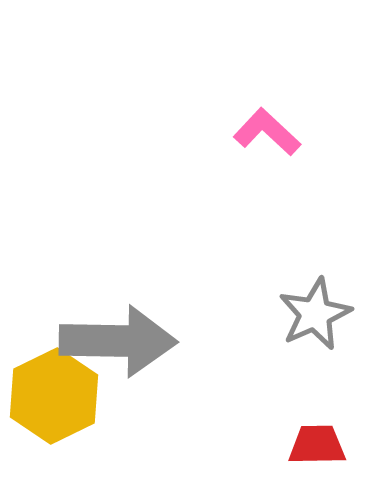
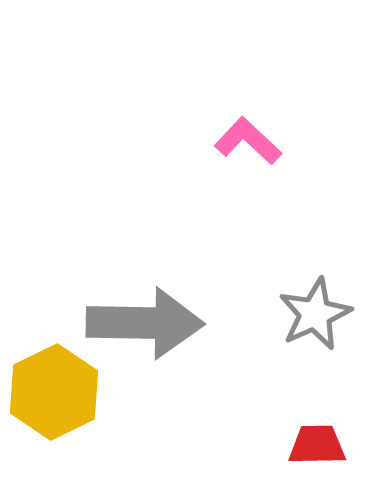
pink L-shape: moved 19 px left, 9 px down
gray arrow: moved 27 px right, 18 px up
yellow hexagon: moved 4 px up
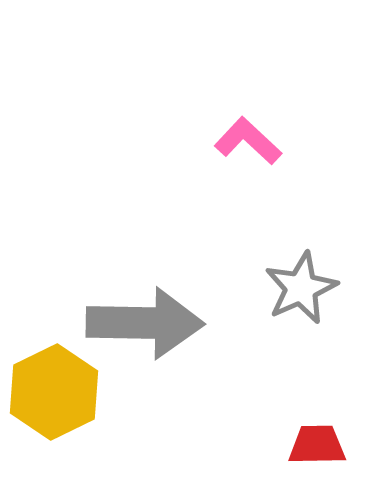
gray star: moved 14 px left, 26 px up
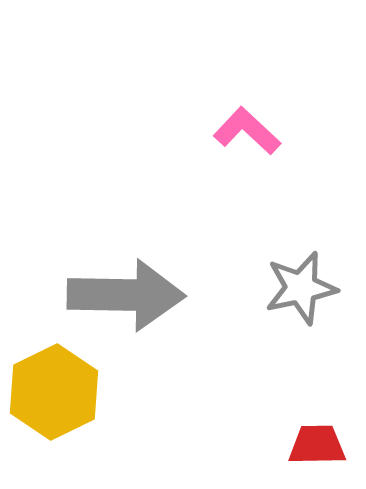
pink L-shape: moved 1 px left, 10 px up
gray star: rotated 12 degrees clockwise
gray arrow: moved 19 px left, 28 px up
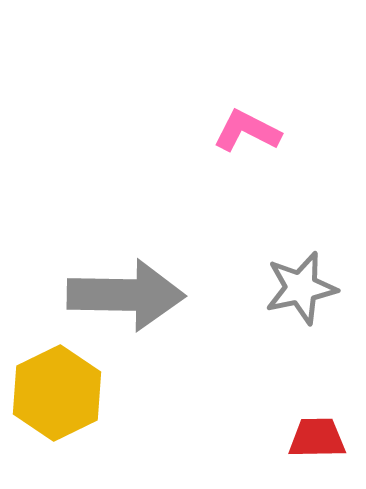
pink L-shape: rotated 16 degrees counterclockwise
yellow hexagon: moved 3 px right, 1 px down
red trapezoid: moved 7 px up
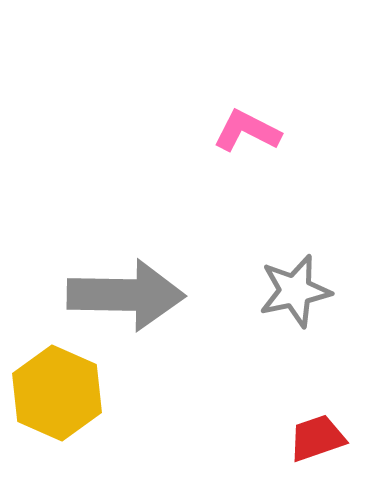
gray star: moved 6 px left, 3 px down
yellow hexagon: rotated 10 degrees counterclockwise
red trapezoid: rotated 18 degrees counterclockwise
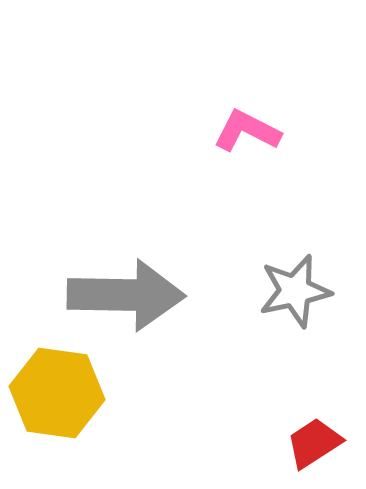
yellow hexagon: rotated 16 degrees counterclockwise
red trapezoid: moved 3 px left, 5 px down; rotated 14 degrees counterclockwise
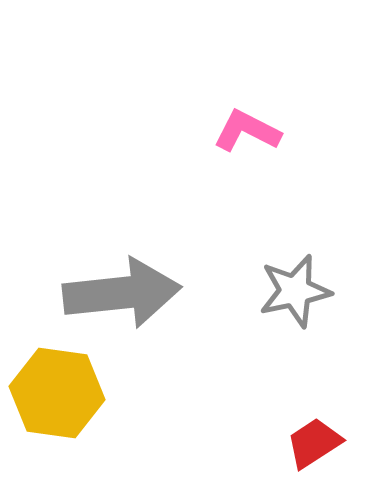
gray arrow: moved 4 px left, 2 px up; rotated 7 degrees counterclockwise
